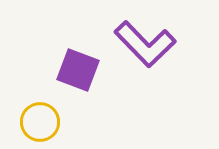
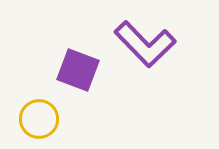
yellow circle: moved 1 px left, 3 px up
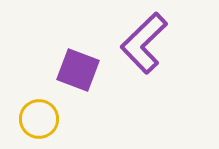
purple L-shape: moved 1 px left, 1 px up; rotated 90 degrees clockwise
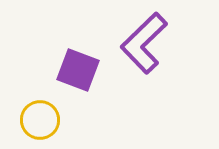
yellow circle: moved 1 px right, 1 px down
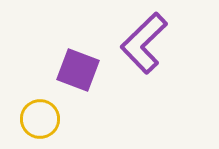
yellow circle: moved 1 px up
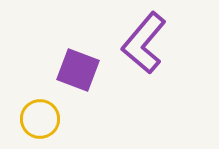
purple L-shape: rotated 6 degrees counterclockwise
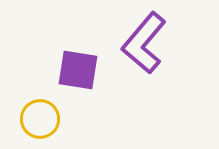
purple square: rotated 12 degrees counterclockwise
